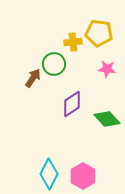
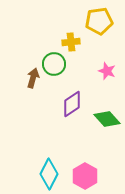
yellow pentagon: moved 12 px up; rotated 16 degrees counterclockwise
yellow cross: moved 2 px left
pink star: moved 2 px down; rotated 12 degrees clockwise
brown arrow: rotated 18 degrees counterclockwise
pink hexagon: moved 2 px right
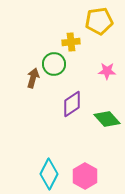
pink star: rotated 18 degrees counterclockwise
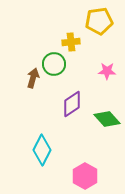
cyan diamond: moved 7 px left, 24 px up
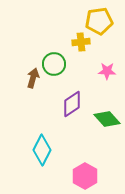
yellow cross: moved 10 px right
